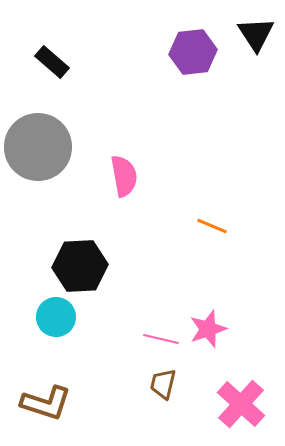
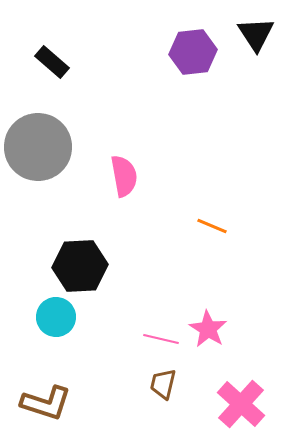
pink star: rotated 21 degrees counterclockwise
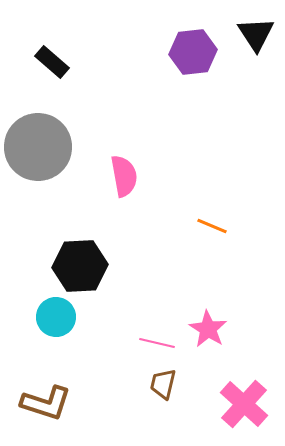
pink line: moved 4 px left, 4 px down
pink cross: moved 3 px right
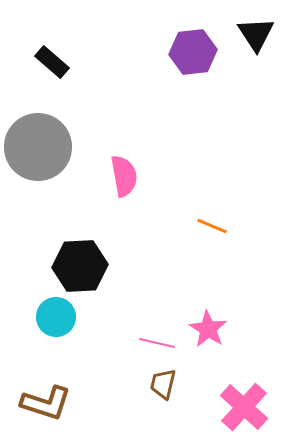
pink cross: moved 3 px down
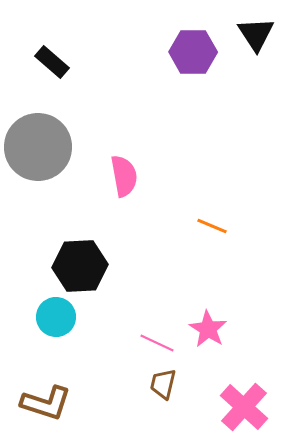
purple hexagon: rotated 6 degrees clockwise
pink line: rotated 12 degrees clockwise
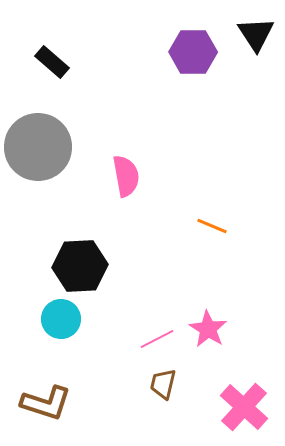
pink semicircle: moved 2 px right
cyan circle: moved 5 px right, 2 px down
pink line: moved 4 px up; rotated 52 degrees counterclockwise
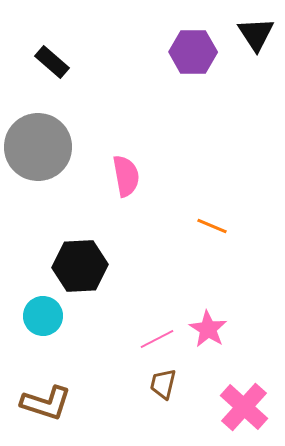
cyan circle: moved 18 px left, 3 px up
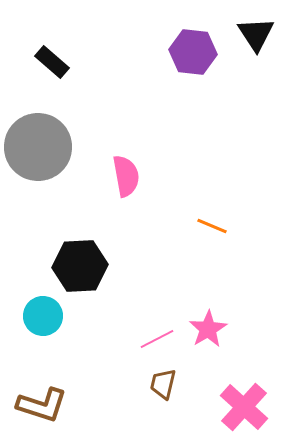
purple hexagon: rotated 6 degrees clockwise
pink star: rotated 9 degrees clockwise
brown L-shape: moved 4 px left, 2 px down
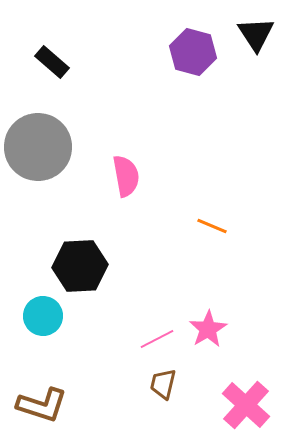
purple hexagon: rotated 9 degrees clockwise
pink cross: moved 2 px right, 2 px up
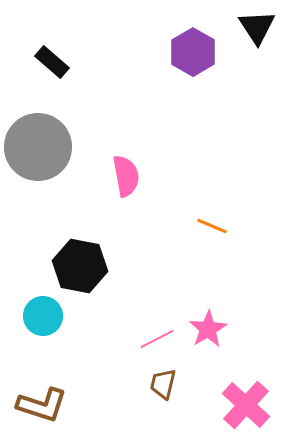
black triangle: moved 1 px right, 7 px up
purple hexagon: rotated 15 degrees clockwise
black hexagon: rotated 14 degrees clockwise
